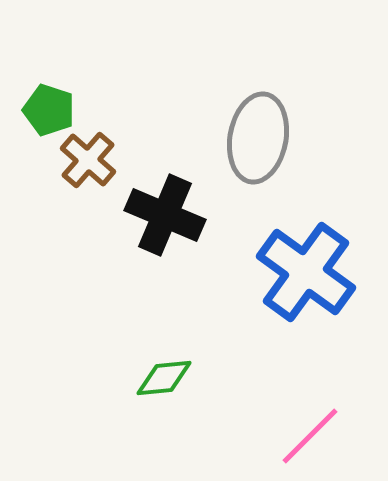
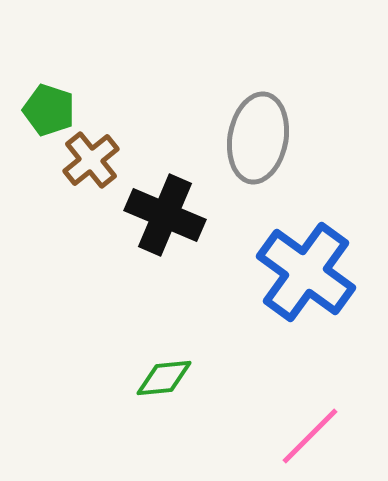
brown cross: moved 3 px right; rotated 10 degrees clockwise
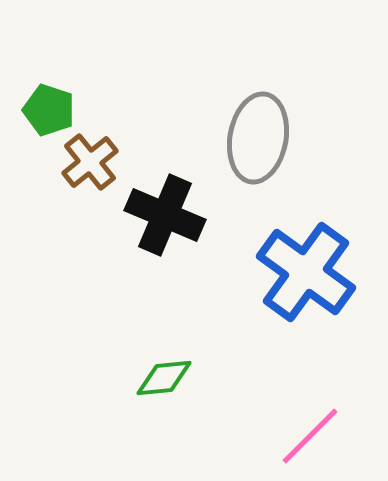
brown cross: moved 1 px left, 2 px down
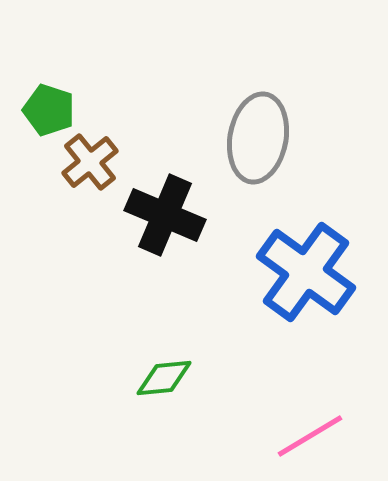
pink line: rotated 14 degrees clockwise
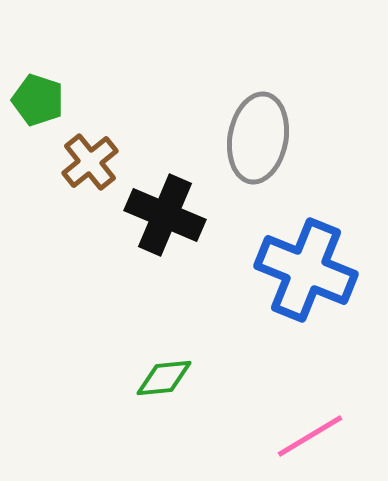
green pentagon: moved 11 px left, 10 px up
blue cross: moved 2 px up; rotated 14 degrees counterclockwise
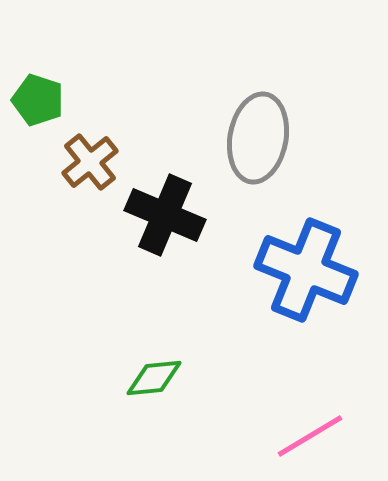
green diamond: moved 10 px left
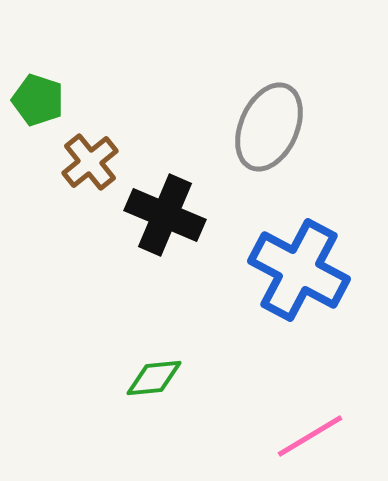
gray ellipse: moved 11 px right, 11 px up; rotated 14 degrees clockwise
blue cross: moved 7 px left; rotated 6 degrees clockwise
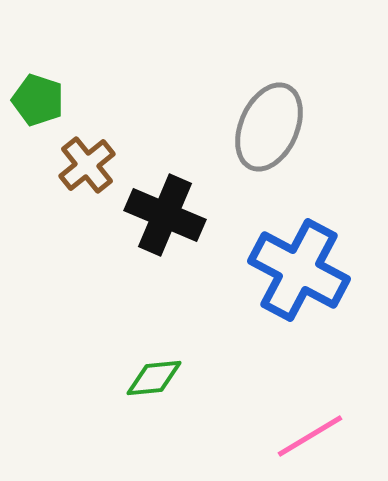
brown cross: moved 3 px left, 3 px down
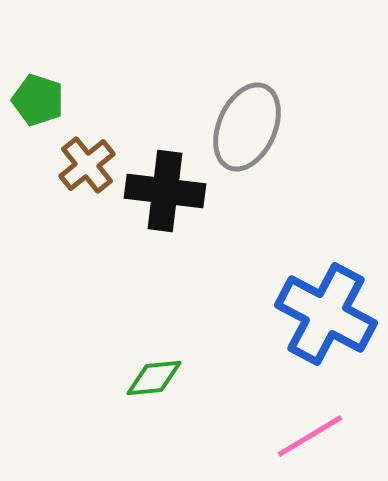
gray ellipse: moved 22 px left
black cross: moved 24 px up; rotated 16 degrees counterclockwise
blue cross: moved 27 px right, 44 px down
